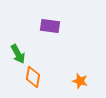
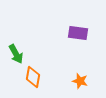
purple rectangle: moved 28 px right, 7 px down
green arrow: moved 2 px left
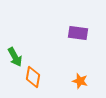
green arrow: moved 1 px left, 3 px down
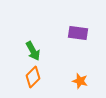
green arrow: moved 18 px right, 6 px up
orange diamond: rotated 35 degrees clockwise
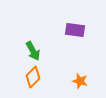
purple rectangle: moved 3 px left, 3 px up
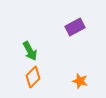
purple rectangle: moved 3 px up; rotated 36 degrees counterclockwise
green arrow: moved 3 px left
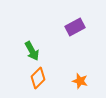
green arrow: moved 2 px right
orange diamond: moved 5 px right, 1 px down
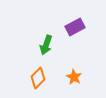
green arrow: moved 14 px right, 6 px up; rotated 48 degrees clockwise
orange star: moved 6 px left, 4 px up; rotated 14 degrees clockwise
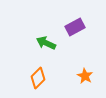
green arrow: moved 2 px up; rotated 96 degrees clockwise
orange star: moved 11 px right, 1 px up
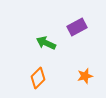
purple rectangle: moved 2 px right
orange star: rotated 28 degrees clockwise
